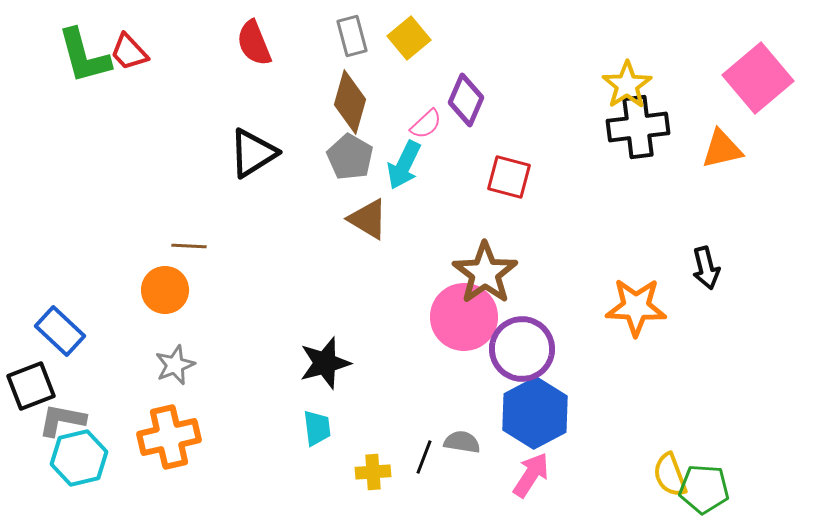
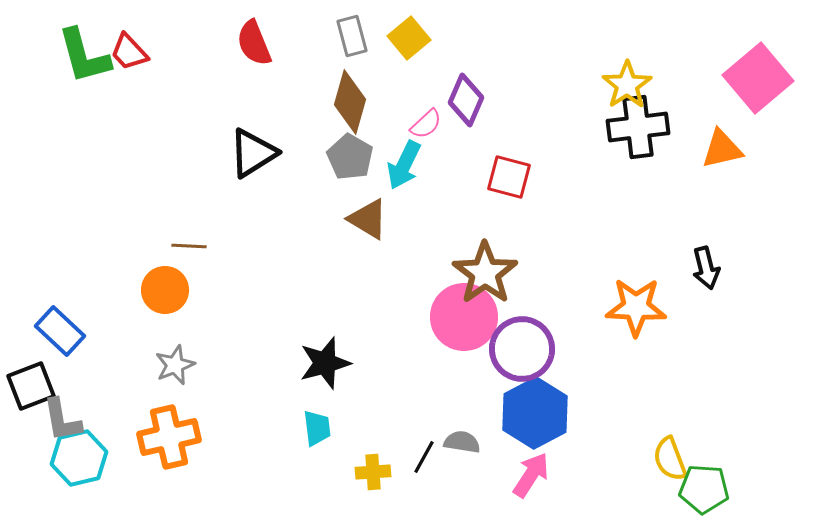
gray L-shape: rotated 111 degrees counterclockwise
black line: rotated 8 degrees clockwise
yellow semicircle: moved 16 px up
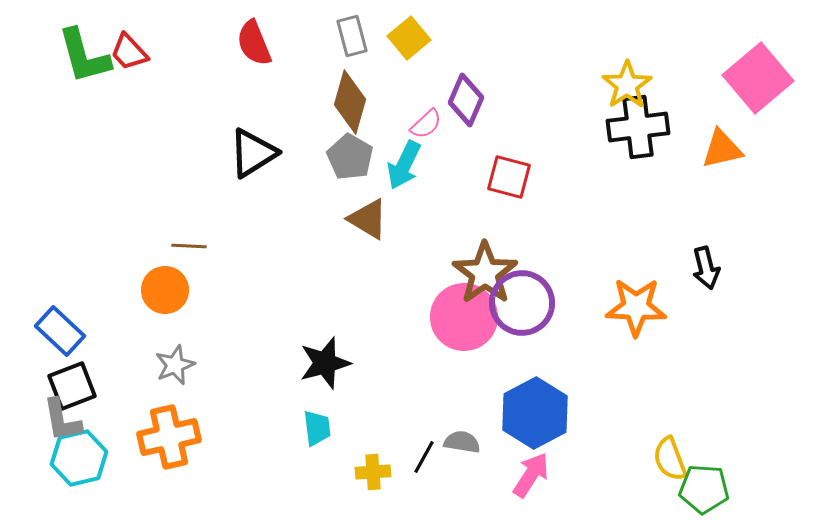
purple circle: moved 46 px up
black square: moved 41 px right
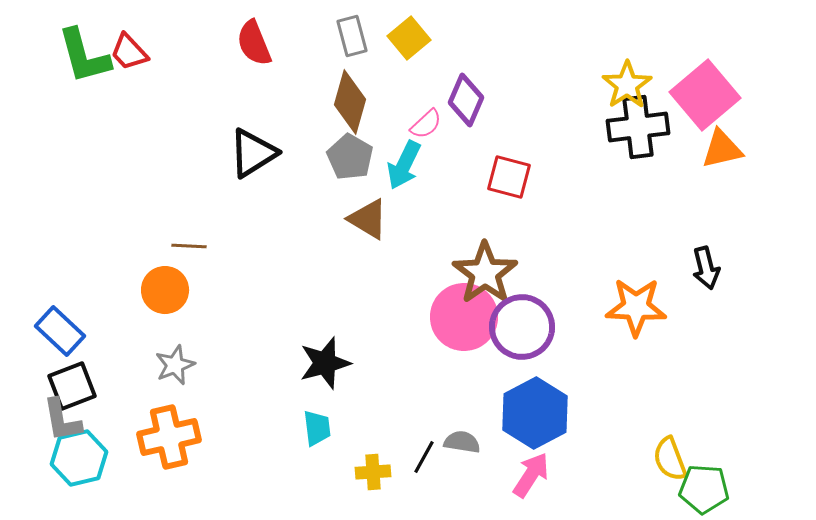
pink square: moved 53 px left, 17 px down
purple circle: moved 24 px down
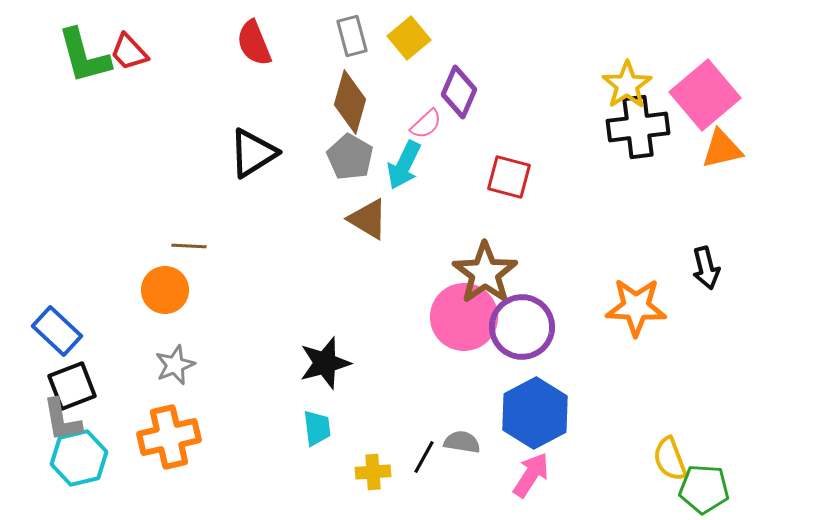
purple diamond: moved 7 px left, 8 px up
blue rectangle: moved 3 px left
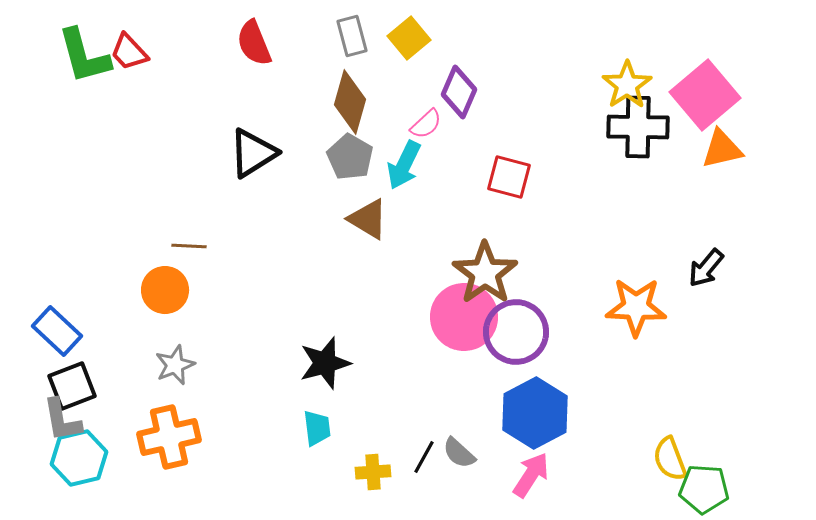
black cross: rotated 8 degrees clockwise
black arrow: rotated 54 degrees clockwise
purple circle: moved 6 px left, 5 px down
gray semicircle: moved 3 px left, 11 px down; rotated 147 degrees counterclockwise
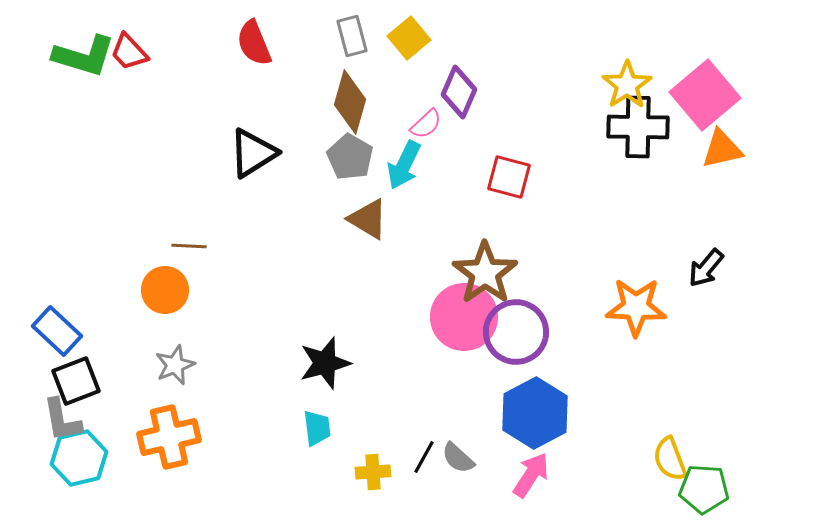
green L-shape: rotated 58 degrees counterclockwise
black square: moved 4 px right, 5 px up
gray semicircle: moved 1 px left, 5 px down
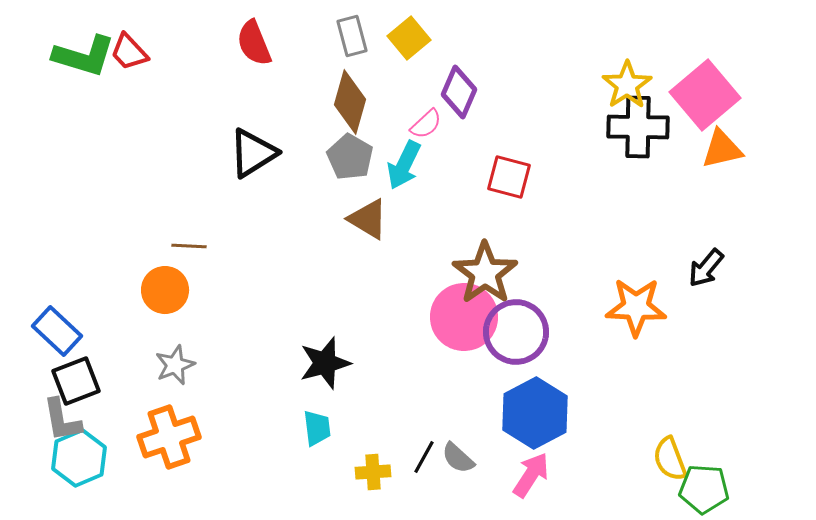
orange cross: rotated 6 degrees counterclockwise
cyan hexagon: rotated 10 degrees counterclockwise
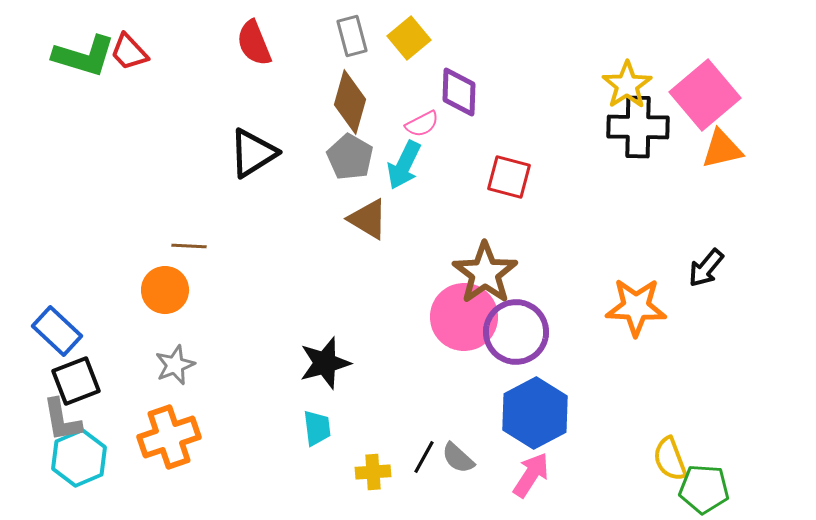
purple diamond: rotated 21 degrees counterclockwise
pink semicircle: moved 4 px left; rotated 16 degrees clockwise
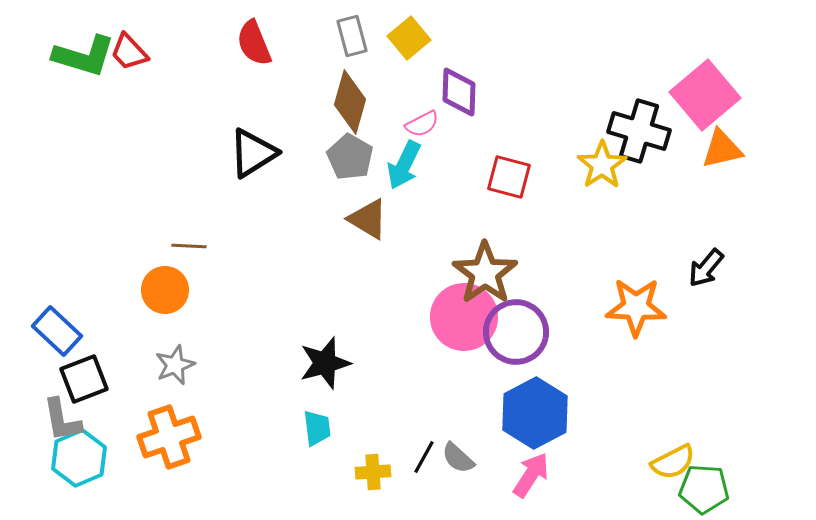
yellow star: moved 25 px left, 80 px down
black cross: moved 1 px right, 4 px down; rotated 16 degrees clockwise
black square: moved 8 px right, 2 px up
yellow semicircle: moved 3 px right, 3 px down; rotated 96 degrees counterclockwise
